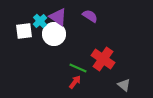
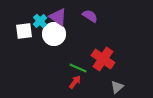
gray triangle: moved 7 px left, 2 px down; rotated 40 degrees clockwise
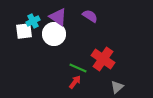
cyan cross: moved 7 px left; rotated 16 degrees clockwise
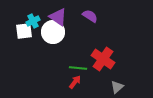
white circle: moved 1 px left, 2 px up
green line: rotated 18 degrees counterclockwise
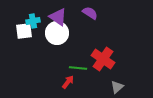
purple semicircle: moved 3 px up
cyan cross: rotated 16 degrees clockwise
white circle: moved 4 px right, 1 px down
red arrow: moved 7 px left
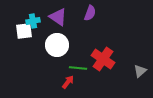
purple semicircle: rotated 77 degrees clockwise
white circle: moved 12 px down
gray triangle: moved 23 px right, 16 px up
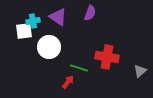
white circle: moved 8 px left, 2 px down
red cross: moved 4 px right, 2 px up; rotated 25 degrees counterclockwise
green line: moved 1 px right; rotated 12 degrees clockwise
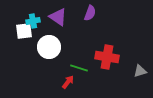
gray triangle: rotated 24 degrees clockwise
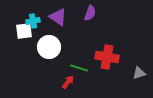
gray triangle: moved 1 px left, 2 px down
